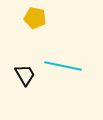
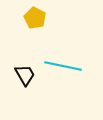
yellow pentagon: rotated 15 degrees clockwise
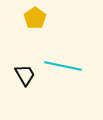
yellow pentagon: rotated 10 degrees clockwise
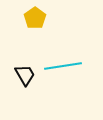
cyan line: rotated 21 degrees counterclockwise
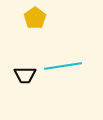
black trapezoid: rotated 120 degrees clockwise
